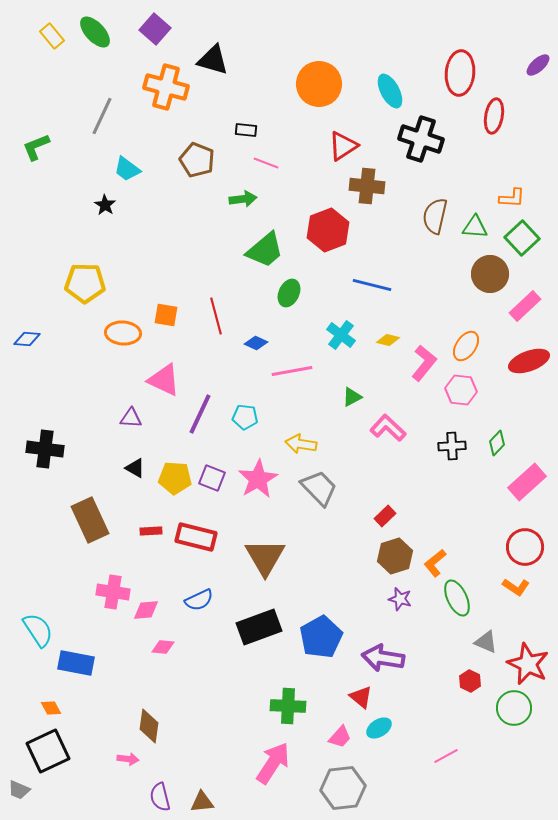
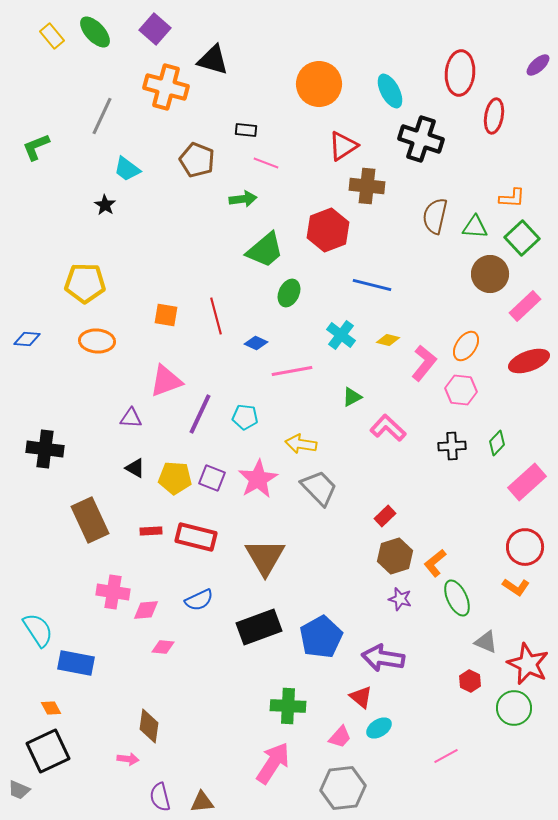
orange ellipse at (123, 333): moved 26 px left, 8 px down
pink triangle at (164, 380): moved 2 px right, 1 px down; rotated 45 degrees counterclockwise
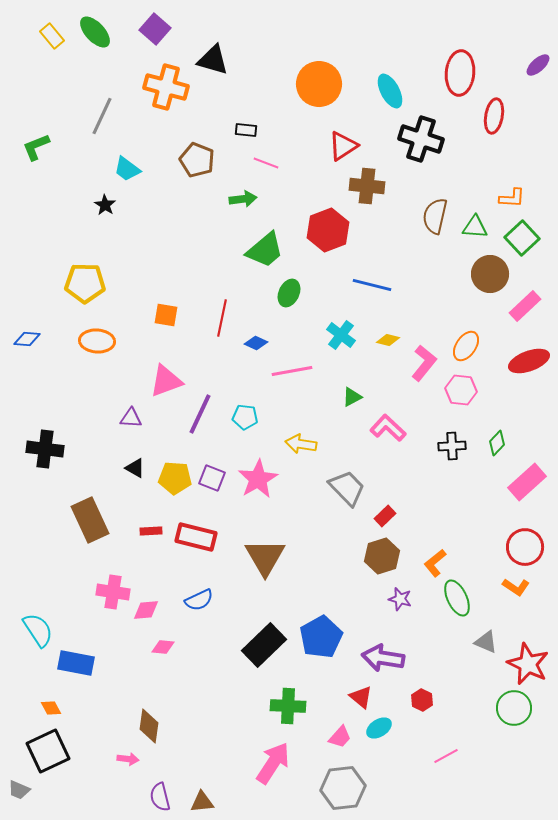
red line at (216, 316): moved 6 px right, 2 px down; rotated 27 degrees clockwise
gray trapezoid at (319, 488): moved 28 px right
brown hexagon at (395, 556): moved 13 px left
black rectangle at (259, 627): moved 5 px right, 18 px down; rotated 24 degrees counterclockwise
red hexagon at (470, 681): moved 48 px left, 19 px down
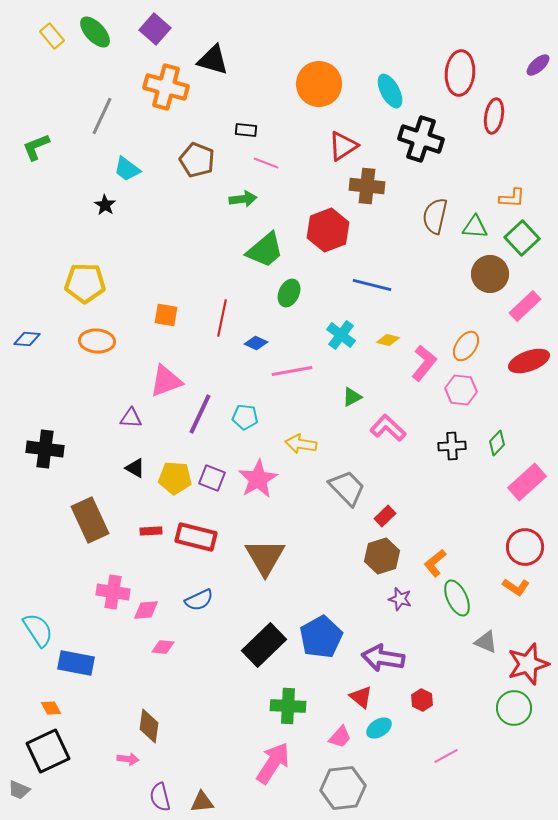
red star at (528, 664): rotated 30 degrees clockwise
